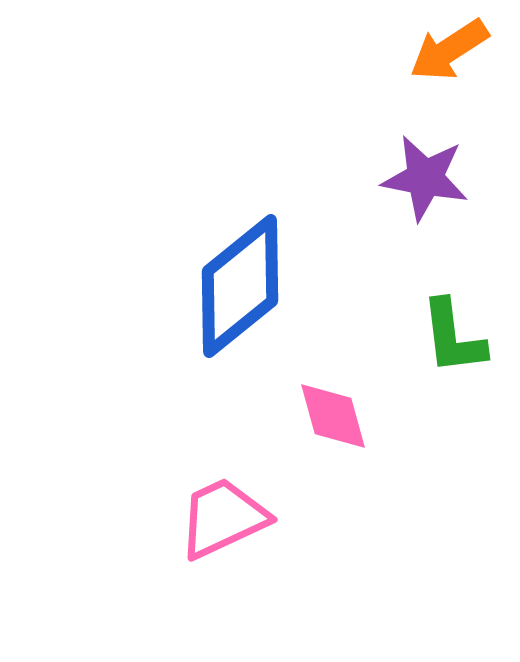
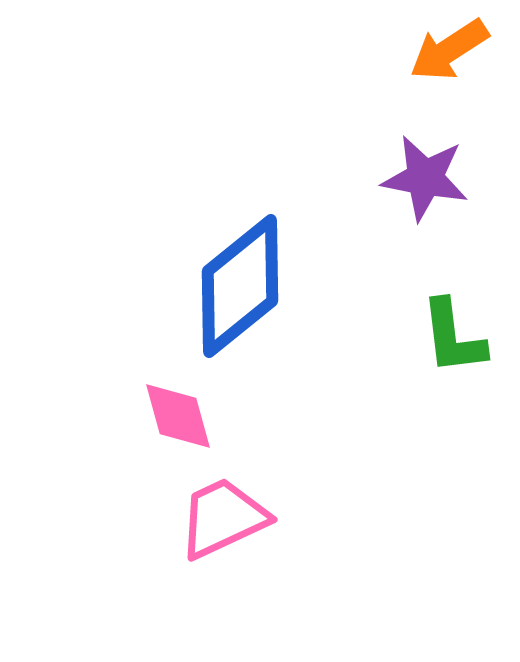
pink diamond: moved 155 px left
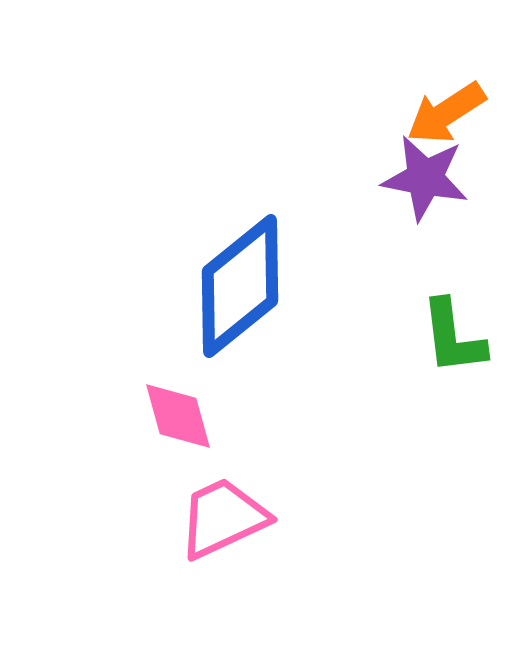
orange arrow: moved 3 px left, 63 px down
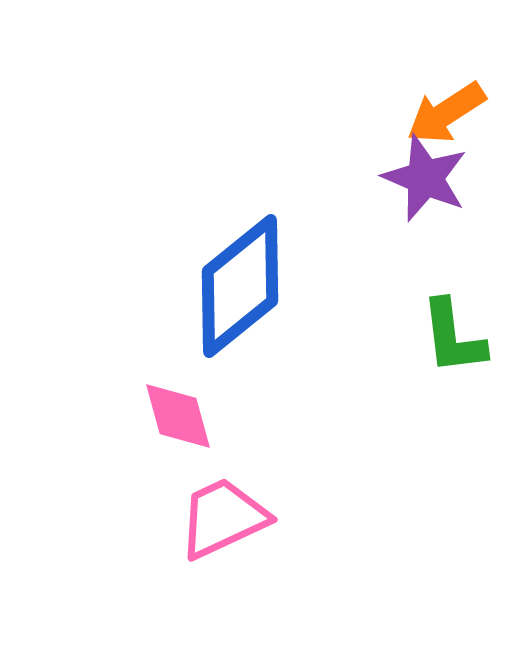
purple star: rotated 12 degrees clockwise
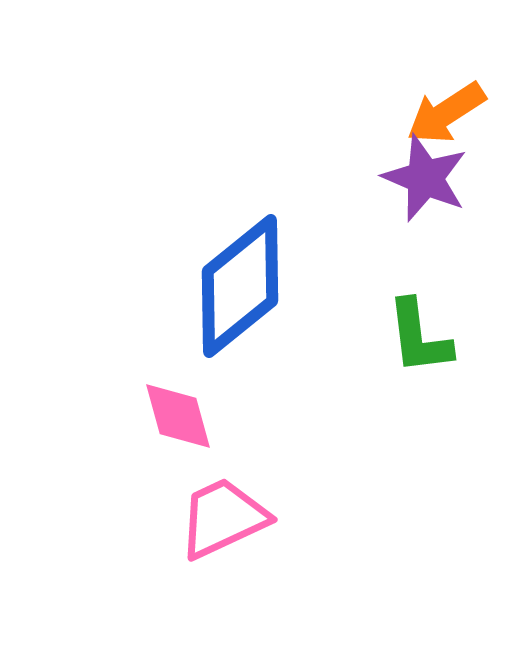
green L-shape: moved 34 px left
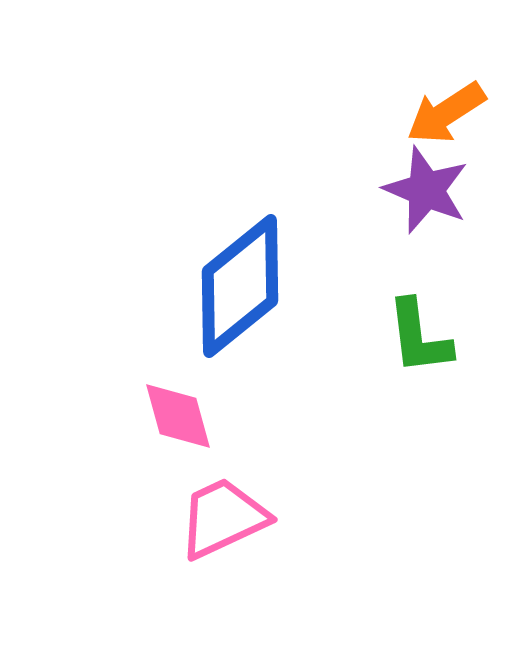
purple star: moved 1 px right, 12 px down
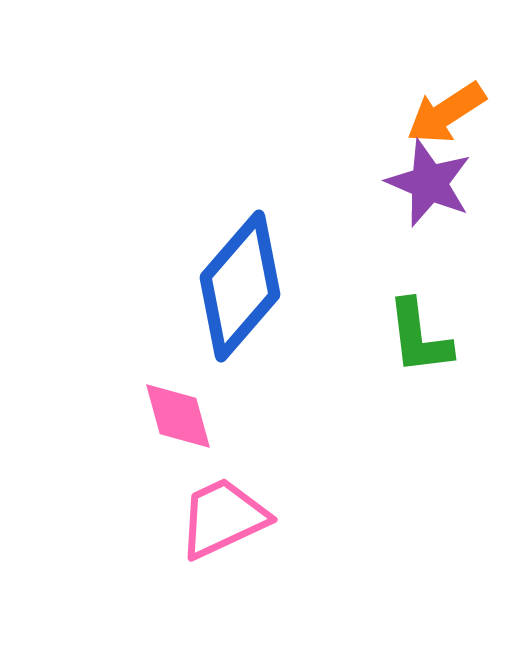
purple star: moved 3 px right, 7 px up
blue diamond: rotated 10 degrees counterclockwise
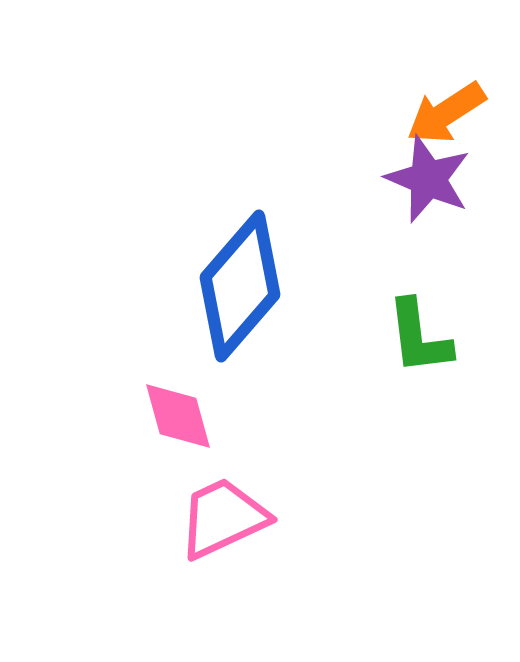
purple star: moved 1 px left, 4 px up
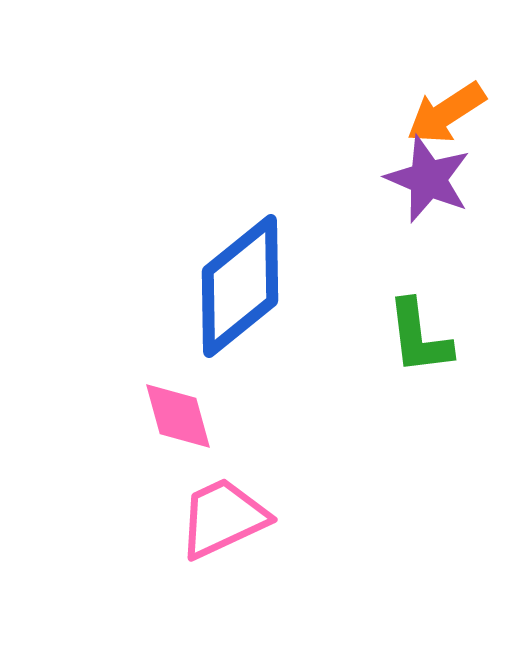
blue diamond: rotated 10 degrees clockwise
